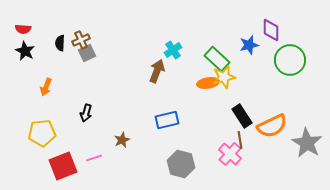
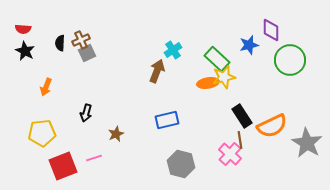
brown star: moved 6 px left, 6 px up
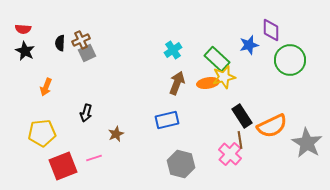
brown arrow: moved 20 px right, 12 px down
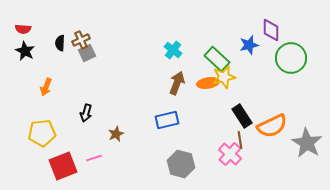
cyan cross: rotated 18 degrees counterclockwise
green circle: moved 1 px right, 2 px up
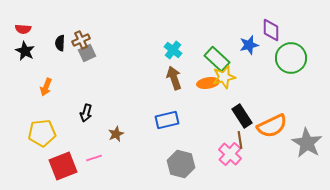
brown arrow: moved 3 px left, 5 px up; rotated 40 degrees counterclockwise
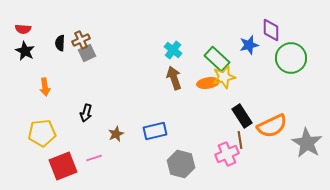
orange arrow: moved 1 px left; rotated 30 degrees counterclockwise
blue rectangle: moved 12 px left, 11 px down
pink cross: moved 3 px left; rotated 25 degrees clockwise
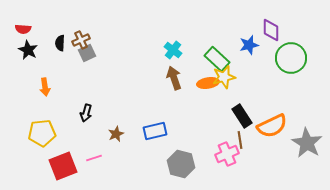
black star: moved 3 px right, 1 px up
